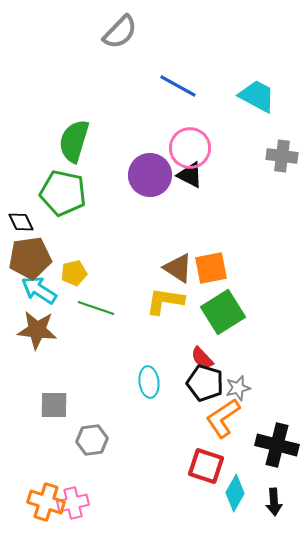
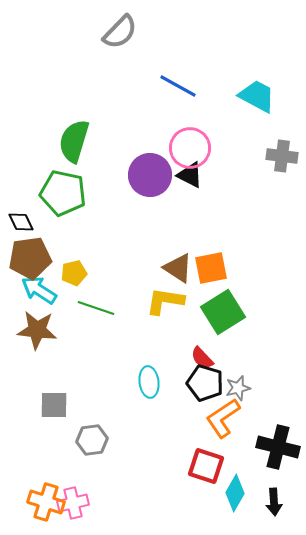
black cross: moved 1 px right, 2 px down
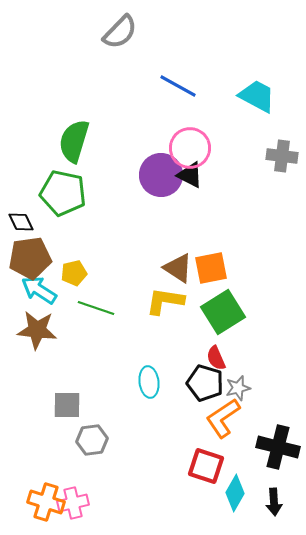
purple circle: moved 11 px right
red semicircle: moved 14 px right; rotated 20 degrees clockwise
gray square: moved 13 px right
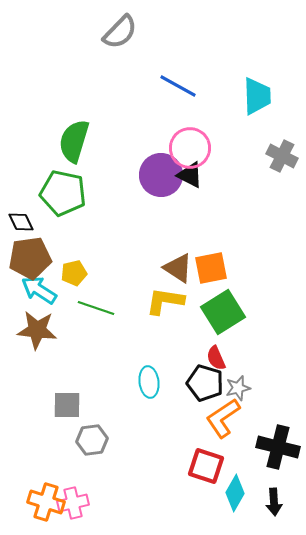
cyan trapezoid: rotated 60 degrees clockwise
gray cross: rotated 20 degrees clockwise
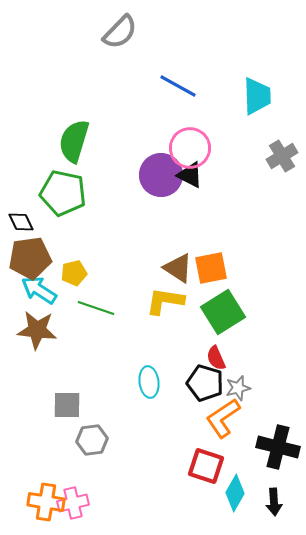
gray cross: rotated 32 degrees clockwise
orange cross: rotated 9 degrees counterclockwise
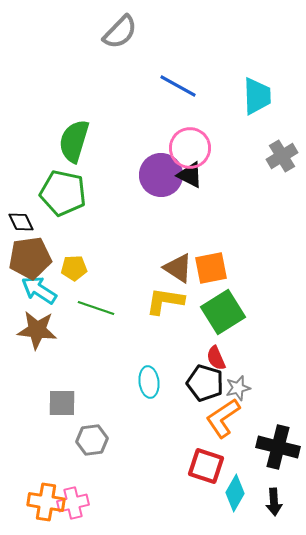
yellow pentagon: moved 5 px up; rotated 10 degrees clockwise
gray square: moved 5 px left, 2 px up
